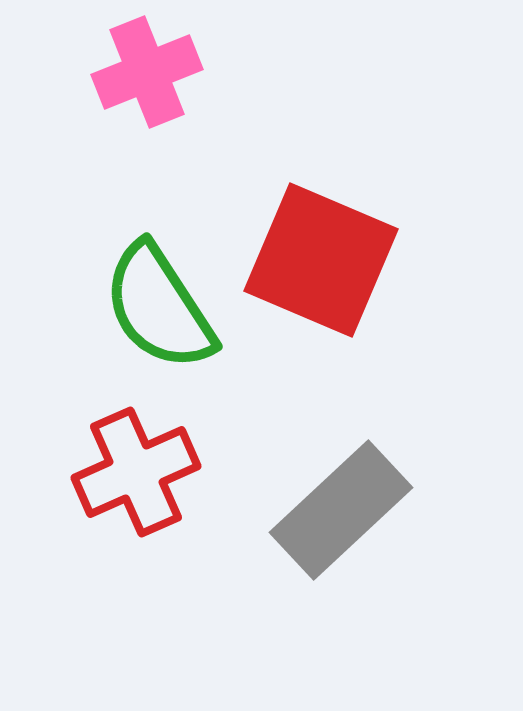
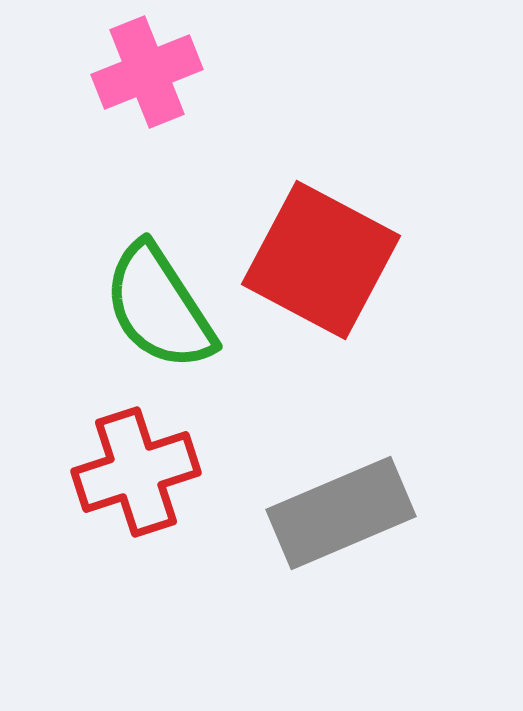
red square: rotated 5 degrees clockwise
red cross: rotated 6 degrees clockwise
gray rectangle: moved 3 px down; rotated 20 degrees clockwise
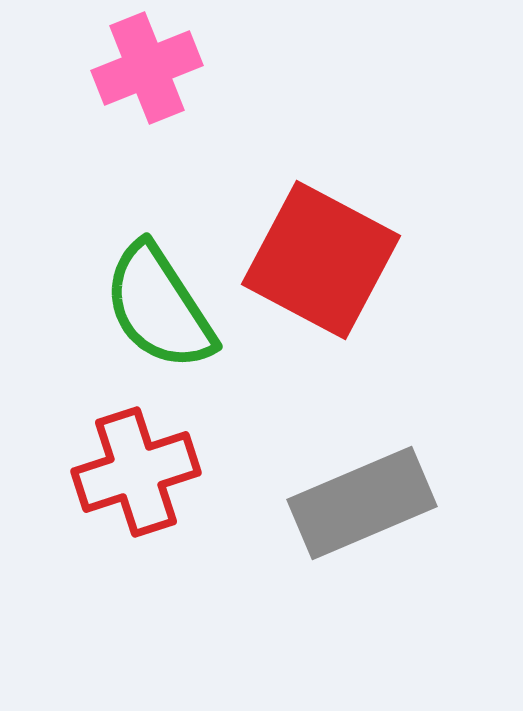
pink cross: moved 4 px up
gray rectangle: moved 21 px right, 10 px up
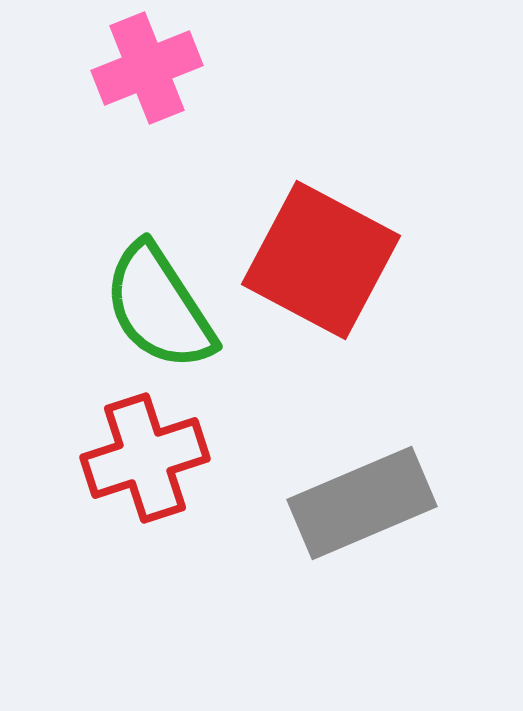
red cross: moved 9 px right, 14 px up
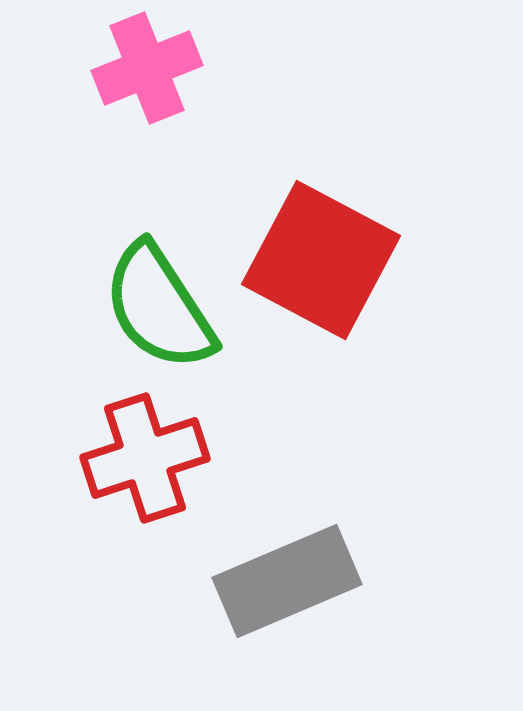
gray rectangle: moved 75 px left, 78 px down
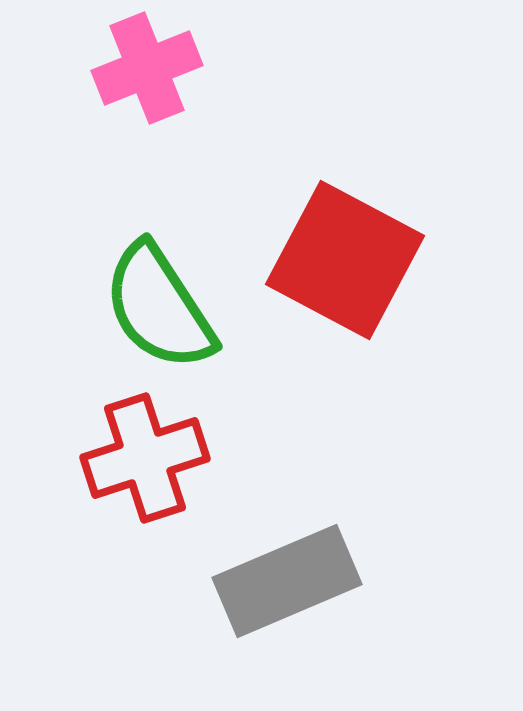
red square: moved 24 px right
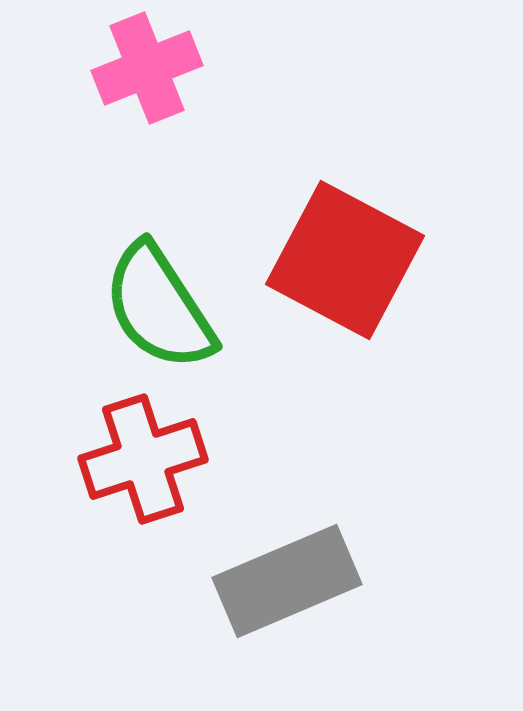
red cross: moved 2 px left, 1 px down
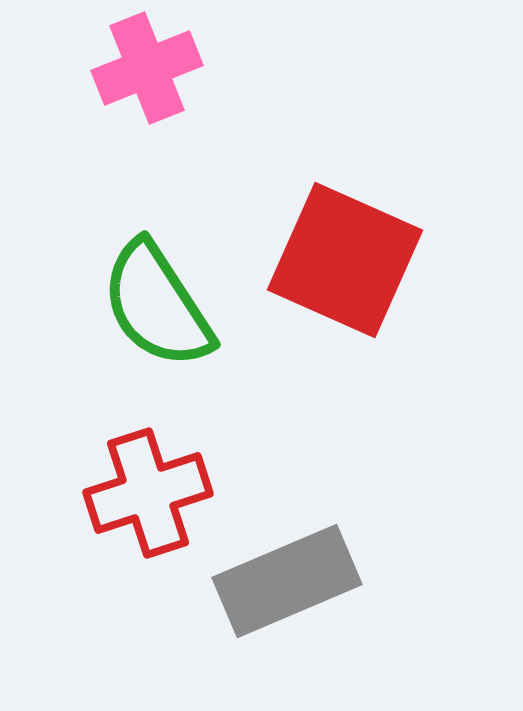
red square: rotated 4 degrees counterclockwise
green semicircle: moved 2 px left, 2 px up
red cross: moved 5 px right, 34 px down
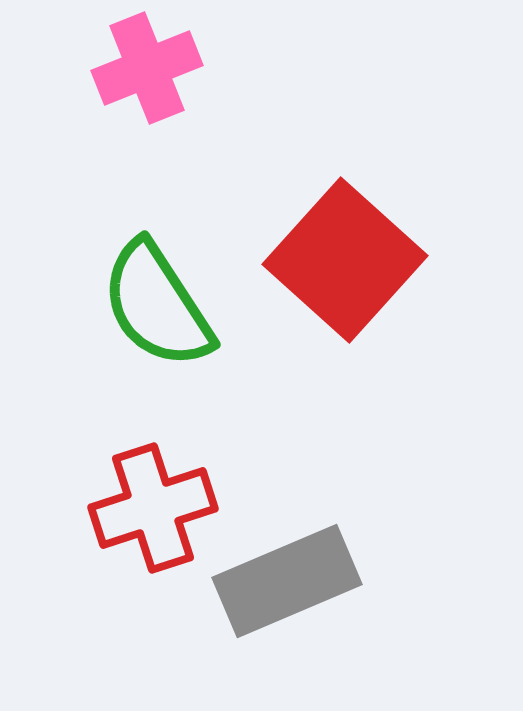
red square: rotated 18 degrees clockwise
red cross: moved 5 px right, 15 px down
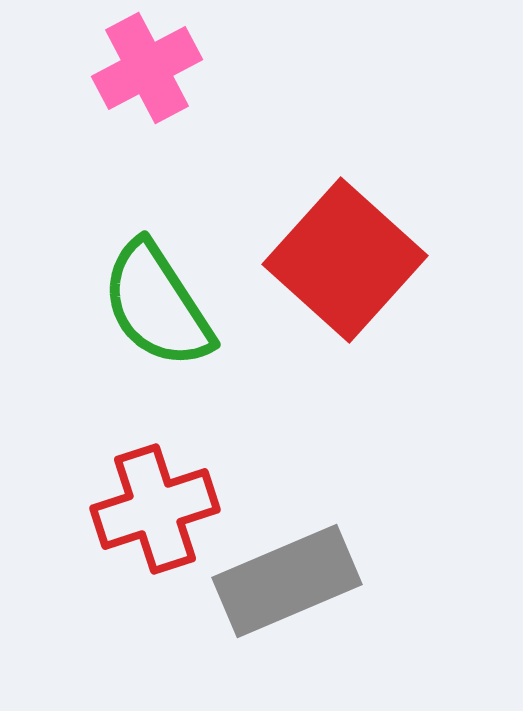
pink cross: rotated 6 degrees counterclockwise
red cross: moved 2 px right, 1 px down
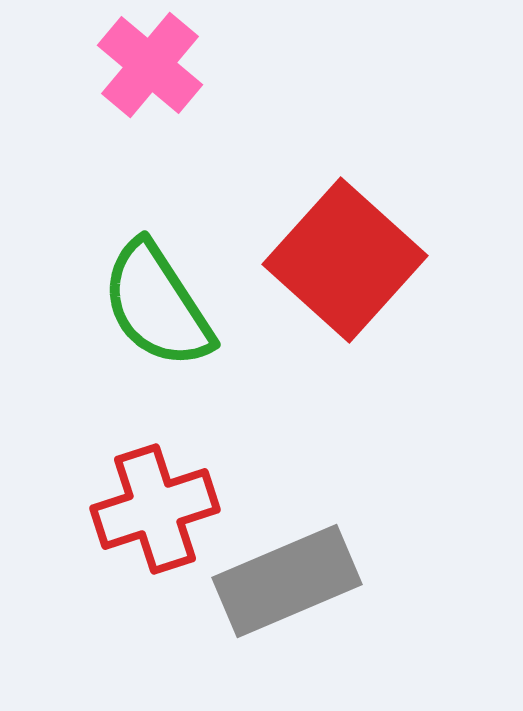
pink cross: moved 3 px right, 3 px up; rotated 22 degrees counterclockwise
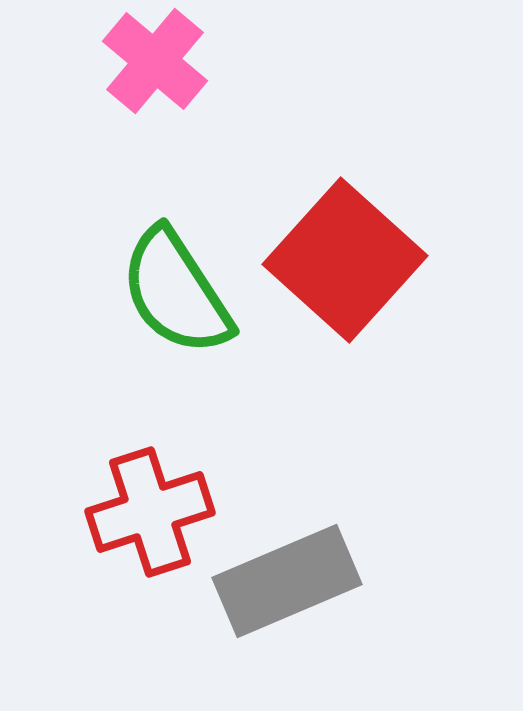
pink cross: moved 5 px right, 4 px up
green semicircle: moved 19 px right, 13 px up
red cross: moved 5 px left, 3 px down
